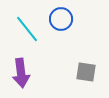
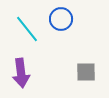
gray square: rotated 10 degrees counterclockwise
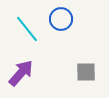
purple arrow: rotated 132 degrees counterclockwise
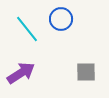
purple arrow: rotated 16 degrees clockwise
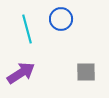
cyan line: rotated 24 degrees clockwise
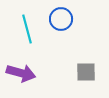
purple arrow: rotated 48 degrees clockwise
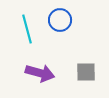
blue circle: moved 1 px left, 1 px down
purple arrow: moved 19 px right
